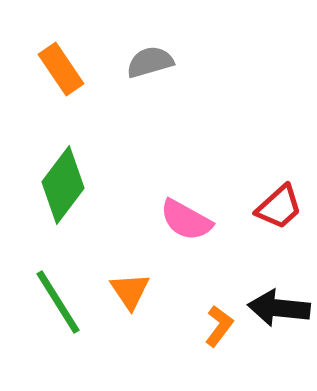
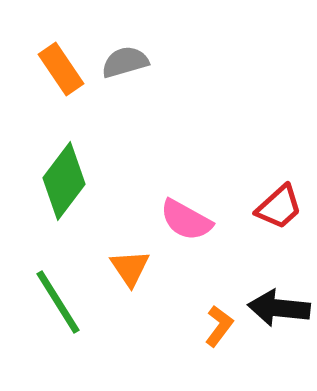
gray semicircle: moved 25 px left
green diamond: moved 1 px right, 4 px up
orange triangle: moved 23 px up
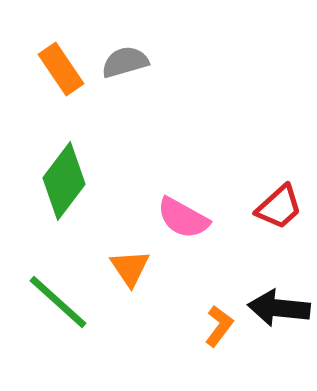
pink semicircle: moved 3 px left, 2 px up
green line: rotated 16 degrees counterclockwise
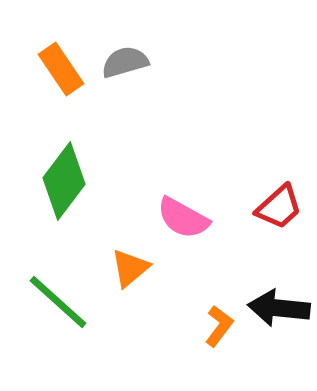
orange triangle: rotated 24 degrees clockwise
